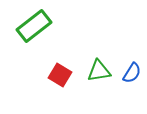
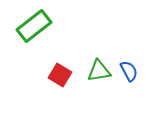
blue semicircle: moved 3 px left, 2 px up; rotated 60 degrees counterclockwise
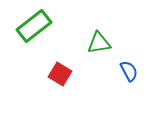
green triangle: moved 28 px up
red square: moved 1 px up
